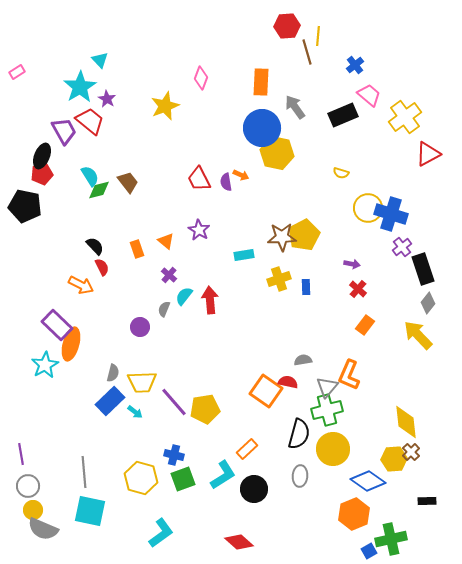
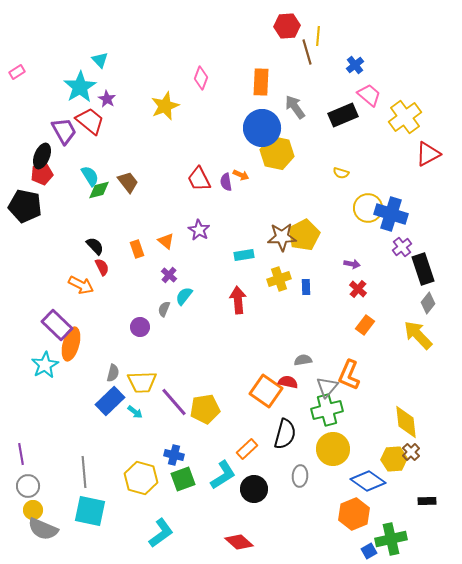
red arrow at (210, 300): moved 28 px right
black semicircle at (299, 434): moved 14 px left
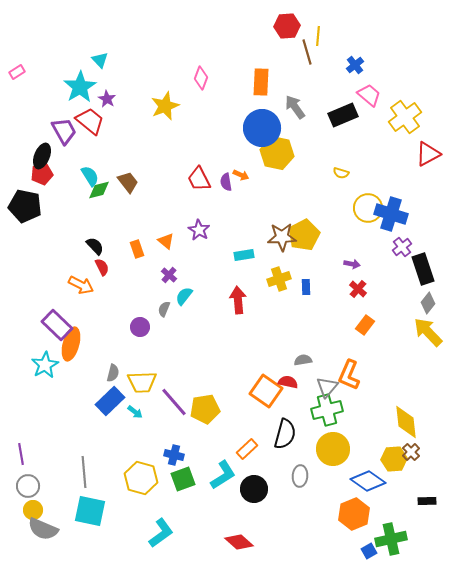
yellow arrow at (418, 335): moved 10 px right, 3 px up
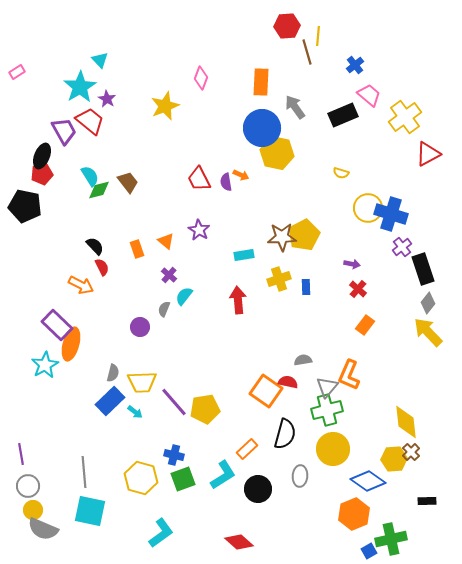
black circle at (254, 489): moved 4 px right
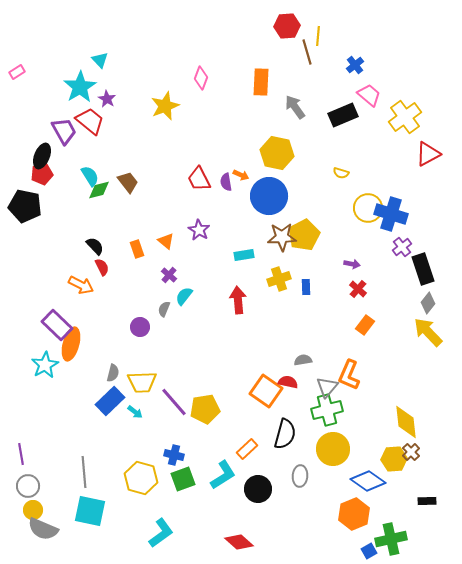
blue circle at (262, 128): moved 7 px right, 68 px down
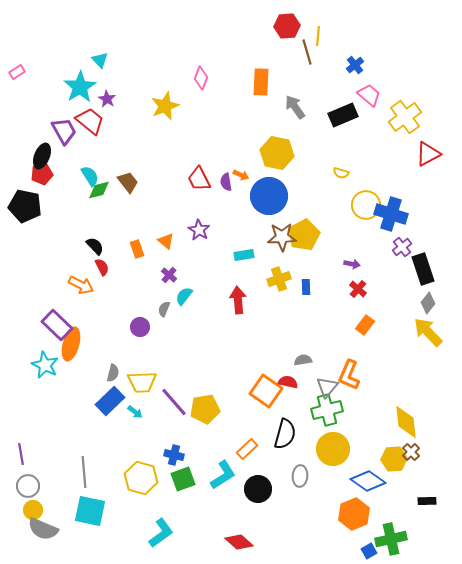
yellow circle at (368, 208): moved 2 px left, 3 px up
cyan star at (45, 365): rotated 16 degrees counterclockwise
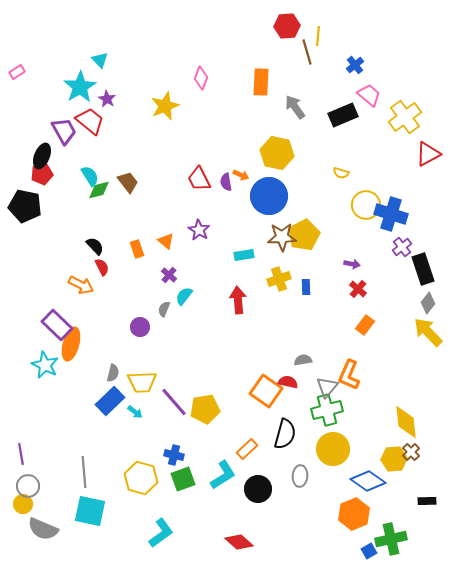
yellow circle at (33, 510): moved 10 px left, 6 px up
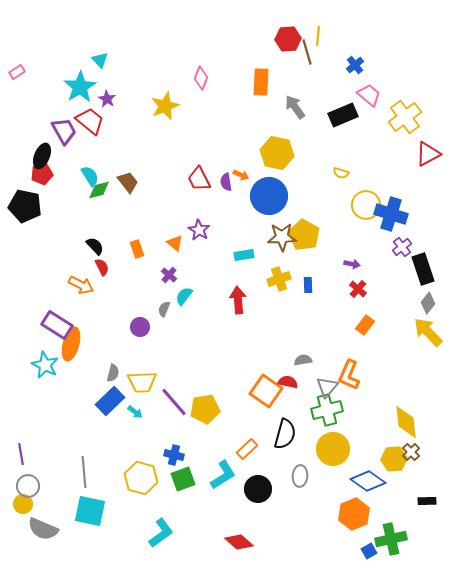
red hexagon at (287, 26): moved 1 px right, 13 px down
yellow pentagon at (304, 235): rotated 16 degrees counterclockwise
orange triangle at (166, 241): moved 9 px right, 2 px down
blue rectangle at (306, 287): moved 2 px right, 2 px up
purple rectangle at (57, 325): rotated 12 degrees counterclockwise
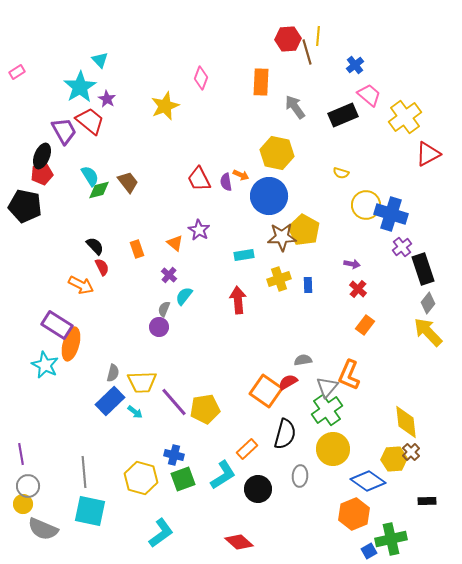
yellow pentagon at (304, 235): moved 5 px up
purple circle at (140, 327): moved 19 px right
red semicircle at (288, 382): rotated 42 degrees counterclockwise
green cross at (327, 410): rotated 20 degrees counterclockwise
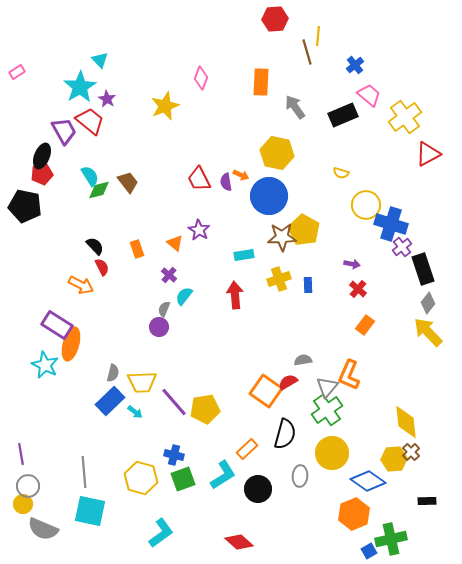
red hexagon at (288, 39): moved 13 px left, 20 px up
blue cross at (391, 214): moved 10 px down
red arrow at (238, 300): moved 3 px left, 5 px up
yellow circle at (333, 449): moved 1 px left, 4 px down
